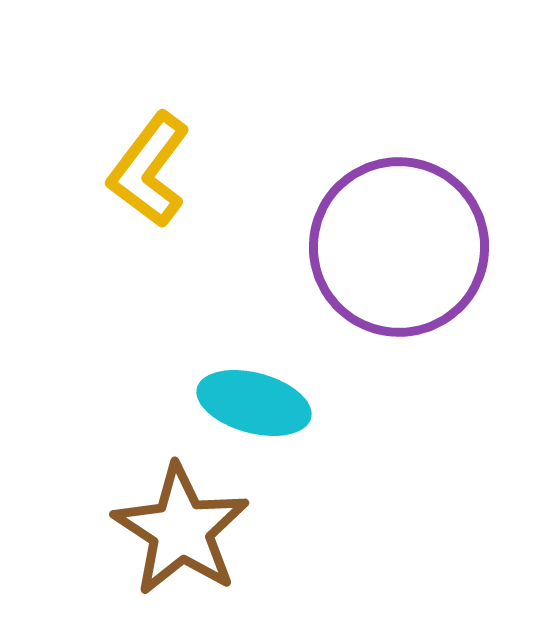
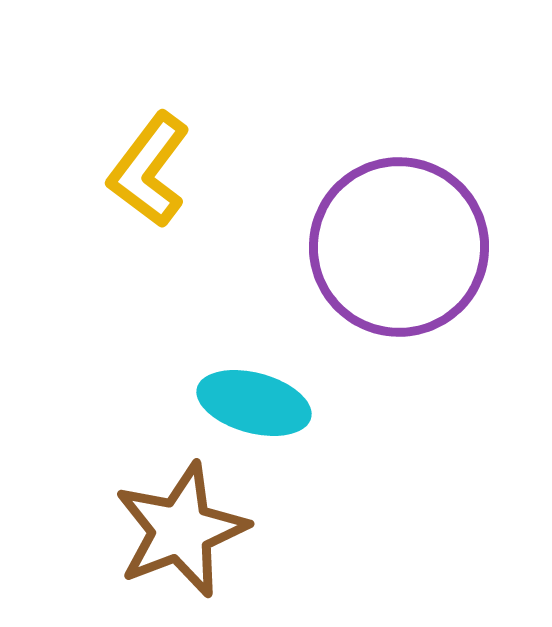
brown star: rotated 18 degrees clockwise
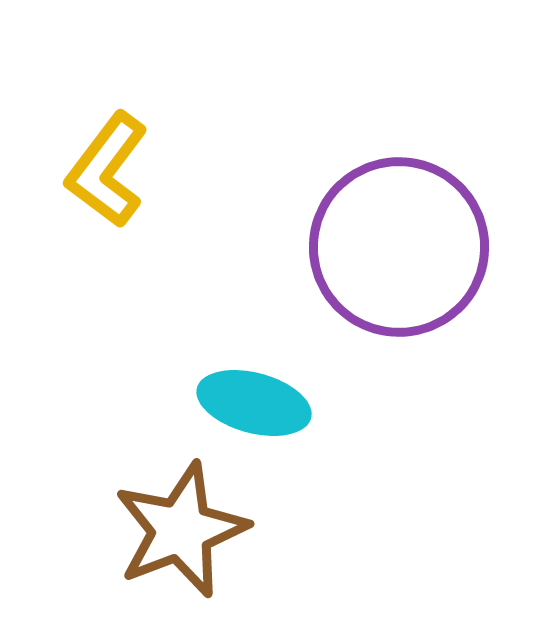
yellow L-shape: moved 42 px left
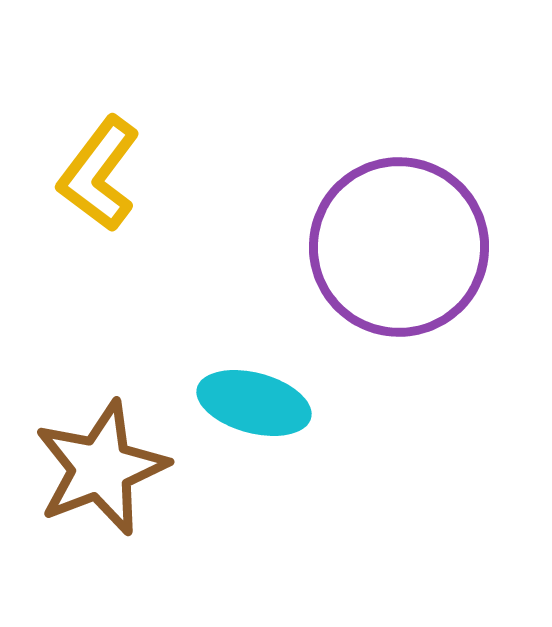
yellow L-shape: moved 8 px left, 4 px down
brown star: moved 80 px left, 62 px up
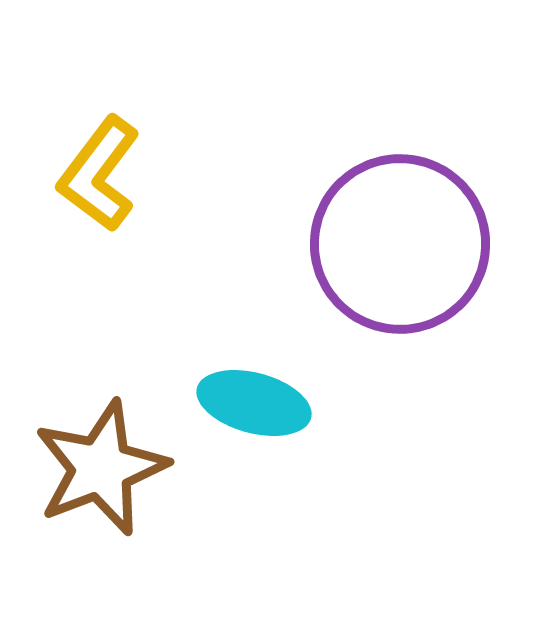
purple circle: moved 1 px right, 3 px up
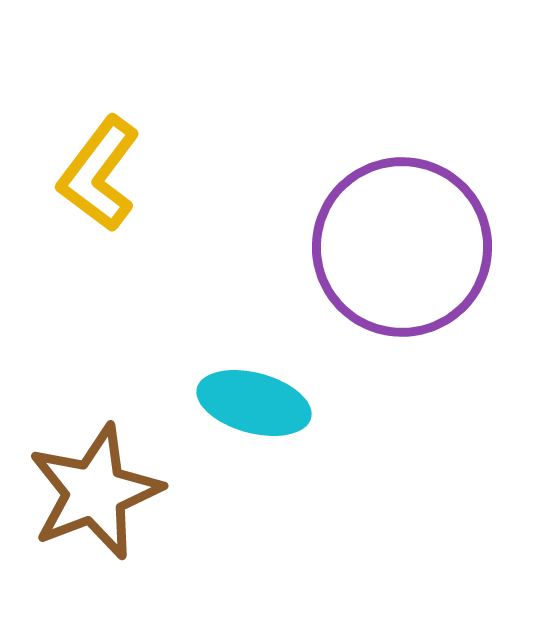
purple circle: moved 2 px right, 3 px down
brown star: moved 6 px left, 24 px down
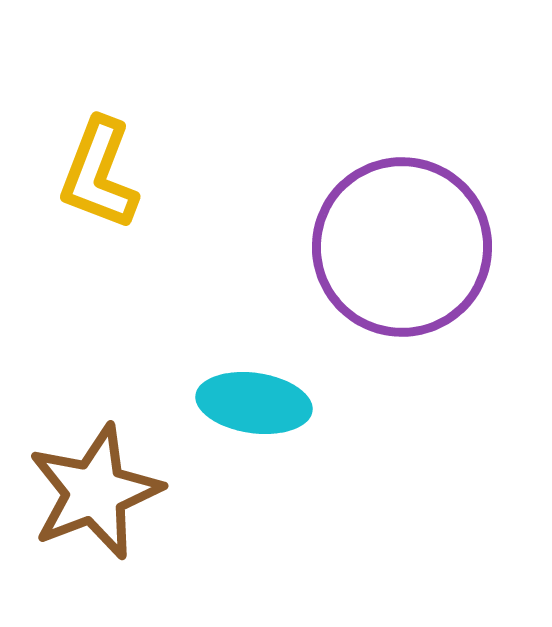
yellow L-shape: rotated 16 degrees counterclockwise
cyan ellipse: rotated 7 degrees counterclockwise
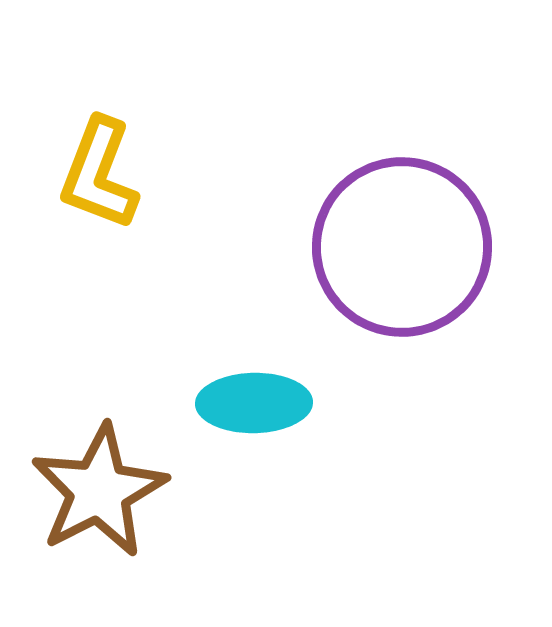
cyan ellipse: rotated 9 degrees counterclockwise
brown star: moved 4 px right, 1 px up; rotated 6 degrees counterclockwise
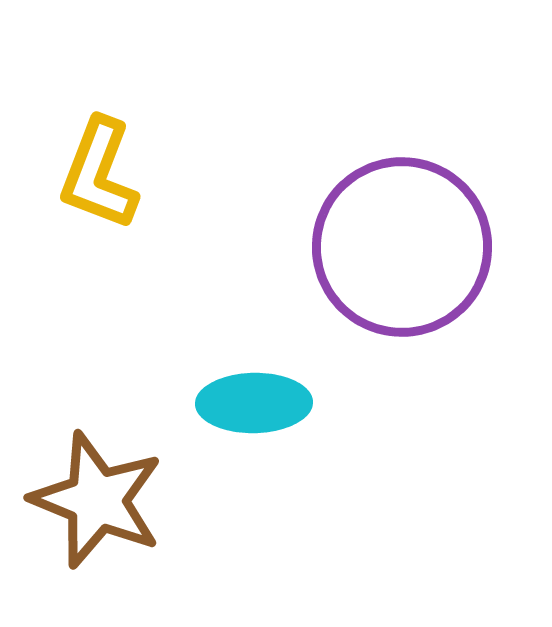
brown star: moved 2 px left, 9 px down; rotated 23 degrees counterclockwise
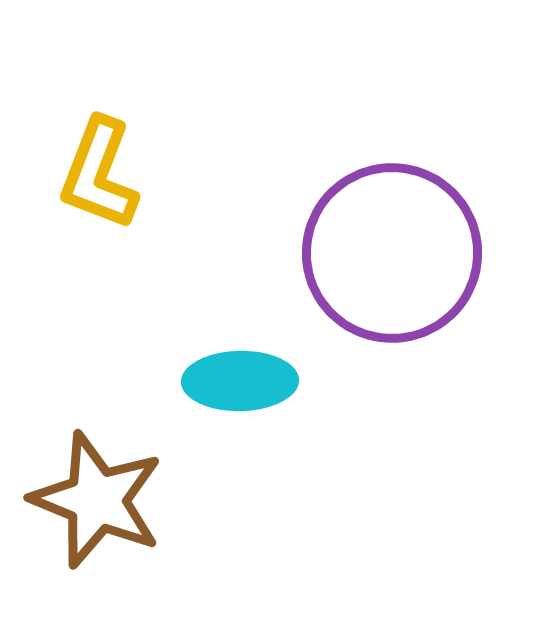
purple circle: moved 10 px left, 6 px down
cyan ellipse: moved 14 px left, 22 px up
